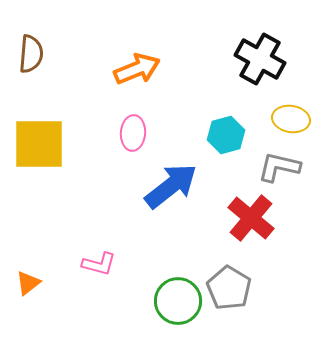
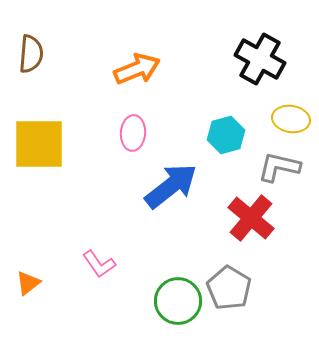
pink L-shape: rotated 40 degrees clockwise
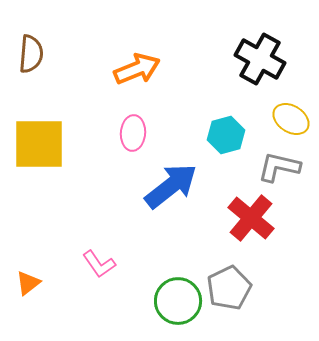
yellow ellipse: rotated 24 degrees clockwise
gray pentagon: rotated 15 degrees clockwise
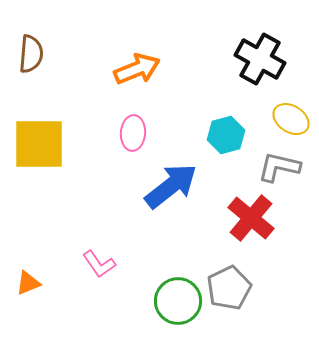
orange triangle: rotated 16 degrees clockwise
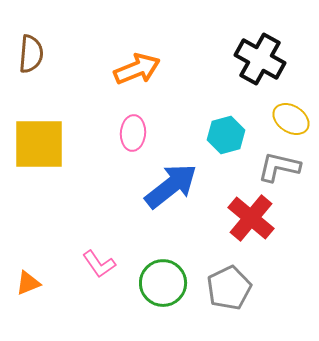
green circle: moved 15 px left, 18 px up
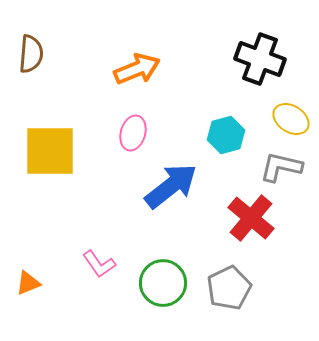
black cross: rotated 9 degrees counterclockwise
pink ellipse: rotated 12 degrees clockwise
yellow square: moved 11 px right, 7 px down
gray L-shape: moved 2 px right
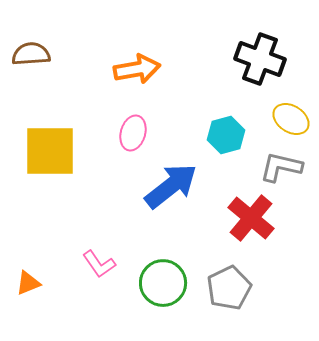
brown semicircle: rotated 99 degrees counterclockwise
orange arrow: rotated 12 degrees clockwise
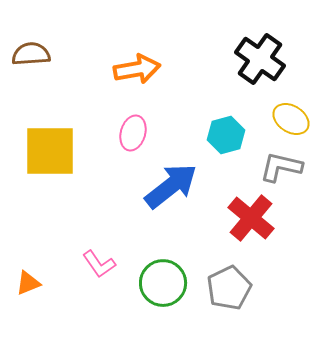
black cross: rotated 15 degrees clockwise
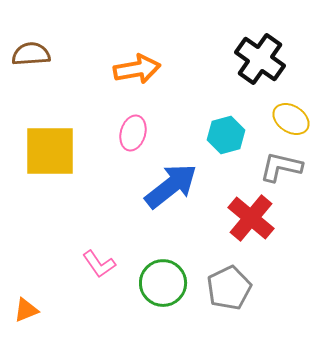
orange triangle: moved 2 px left, 27 px down
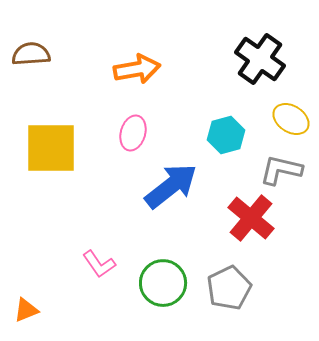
yellow square: moved 1 px right, 3 px up
gray L-shape: moved 3 px down
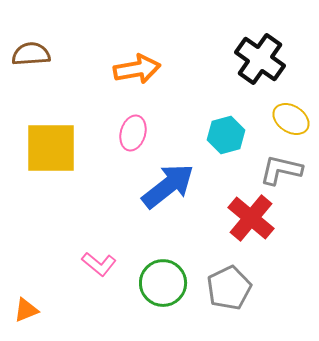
blue arrow: moved 3 px left
pink L-shape: rotated 16 degrees counterclockwise
